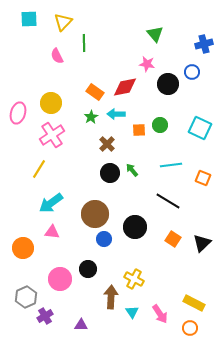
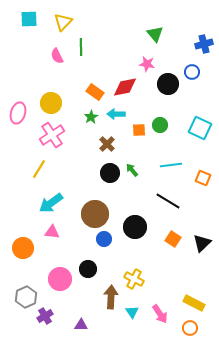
green line at (84, 43): moved 3 px left, 4 px down
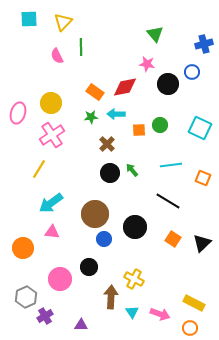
green star at (91, 117): rotated 24 degrees clockwise
black circle at (88, 269): moved 1 px right, 2 px up
pink arrow at (160, 314): rotated 36 degrees counterclockwise
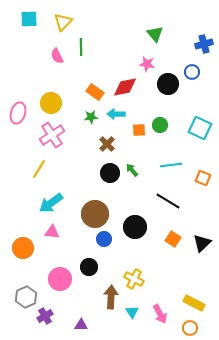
pink arrow at (160, 314): rotated 42 degrees clockwise
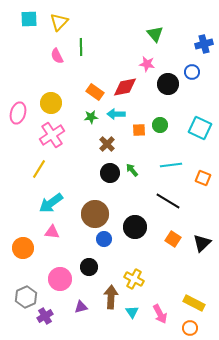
yellow triangle at (63, 22): moved 4 px left
purple triangle at (81, 325): moved 18 px up; rotated 16 degrees counterclockwise
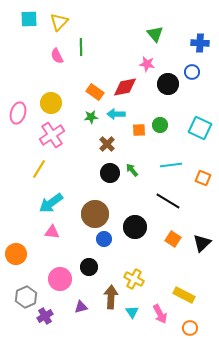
blue cross at (204, 44): moved 4 px left, 1 px up; rotated 18 degrees clockwise
orange circle at (23, 248): moved 7 px left, 6 px down
yellow rectangle at (194, 303): moved 10 px left, 8 px up
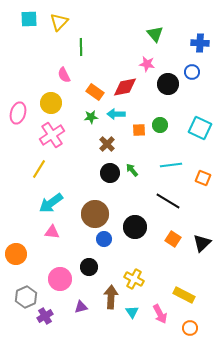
pink semicircle at (57, 56): moved 7 px right, 19 px down
